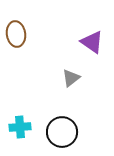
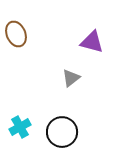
brown ellipse: rotated 15 degrees counterclockwise
purple triangle: rotated 20 degrees counterclockwise
cyan cross: rotated 25 degrees counterclockwise
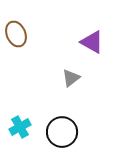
purple triangle: rotated 15 degrees clockwise
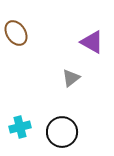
brown ellipse: moved 1 px up; rotated 10 degrees counterclockwise
cyan cross: rotated 15 degrees clockwise
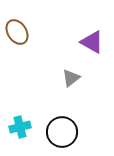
brown ellipse: moved 1 px right, 1 px up
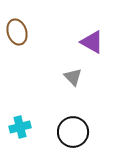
brown ellipse: rotated 15 degrees clockwise
gray triangle: moved 2 px right, 1 px up; rotated 36 degrees counterclockwise
black circle: moved 11 px right
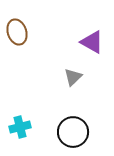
gray triangle: rotated 30 degrees clockwise
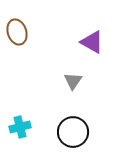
gray triangle: moved 4 px down; rotated 12 degrees counterclockwise
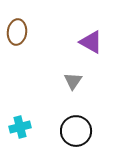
brown ellipse: rotated 25 degrees clockwise
purple triangle: moved 1 px left
black circle: moved 3 px right, 1 px up
